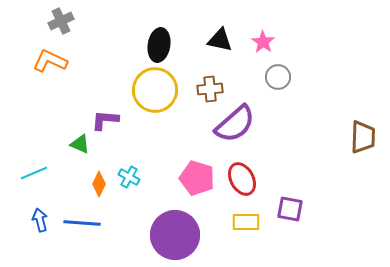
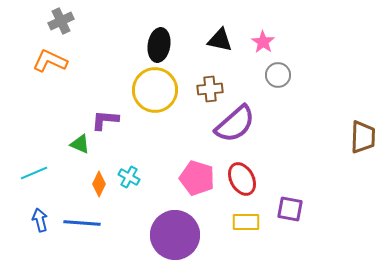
gray circle: moved 2 px up
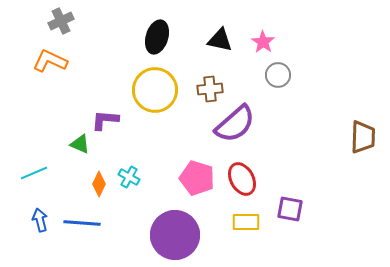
black ellipse: moved 2 px left, 8 px up; rotated 8 degrees clockwise
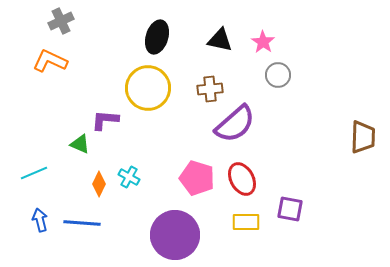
yellow circle: moved 7 px left, 2 px up
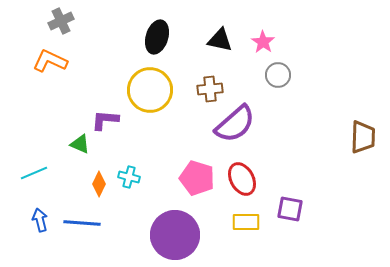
yellow circle: moved 2 px right, 2 px down
cyan cross: rotated 15 degrees counterclockwise
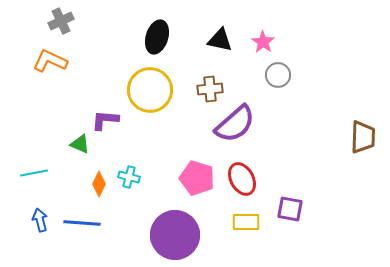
cyan line: rotated 12 degrees clockwise
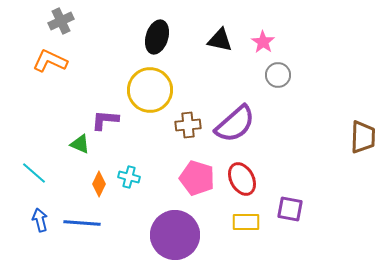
brown cross: moved 22 px left, 36 px down
cyan line: rotated 52 degrees clockwise
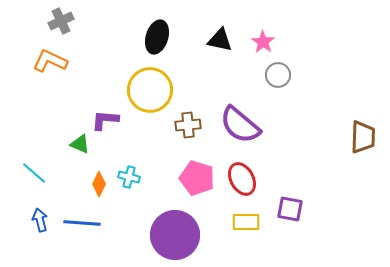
purple semicircle: moved 5 px right, 1 px down; rotated 81 degrees clockwise
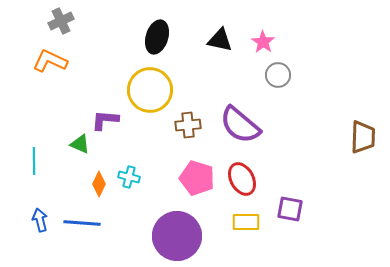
cyan line: moved 12 px up; rotated 48 degrees clockwise
purple circle: moved 2 px right, 1 px down
